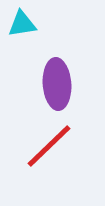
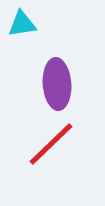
red line: moved 2 px right, 2 px up
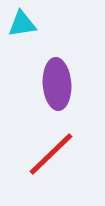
red line: moved 10 px down
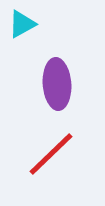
cyan triangle: rotated 20 degrees counterclockwise
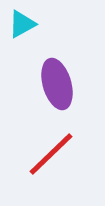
purple ellipse: rotated 12 degrees counterclockwise
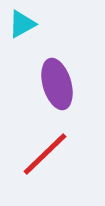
red line: moved 6 px left
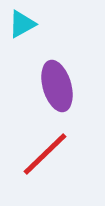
purple ellipse: moved 2 px down
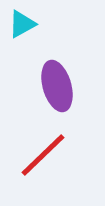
red line: moved 2 px left, 1 px down
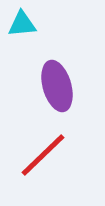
cyan triangle: rotated 24 degrees clockwise
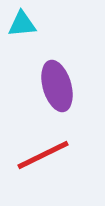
red line: rotated 18 degrees clockwise
